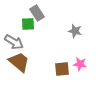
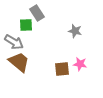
green square: moved 2 px left, 1 px down
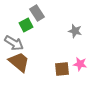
green square: rotated 24 degrees counterclockwise
gray arrow: moved 1 px down
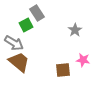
gray star: moved 1 px up; rotated 24 degrees clockwise
pink star: moved 3 px right, 4 px up
brown square: moved 1 px right, 1 px down
